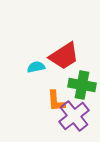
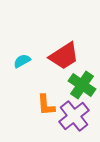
cyan semicircle: moved 14 px left, 6 px up; rotated 18 degrees counterclockwise
green cross: rotated 24 degrees clockwise
orange L-shape: moved 10 px left, 4 px down
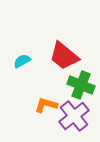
red trapezoid: rotated 72 degrees clockwise
green cross: moved 1 px left; rotated 12 degrees counterclockwise
orange L-shape: rotated 110 degrees clockwise
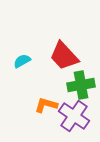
red trapezoid: rotated 8 degrees clockwise
green cross: rotated 32 degrees counterclockwise
purple cross: rotated 16 degrees counterclockwise
